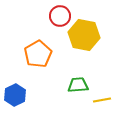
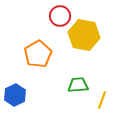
yellow line: rotated 60 degrees counterclockwise
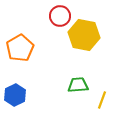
orange pentagon: moved 18 px left, 6 px up
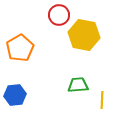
red circle: moved 1 px left, 1 px up
blue hexagon: rotated 20 degrees clockwise
yellow line: rotated 18 degrees counterclockwise
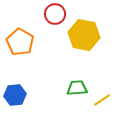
red circle: moved 4 px left, 1 px up
orange pentagon: moved 6 px up; rotated 12 degrees counterclockwise
green trapezoid: moved 1 px left, 3 px down
yellow line: rotated 54 degrees clockwise
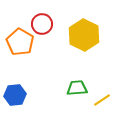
red circle: moved 13 px left, 10 px down
yellow hexagon: rotated 16 degrees clockwise
